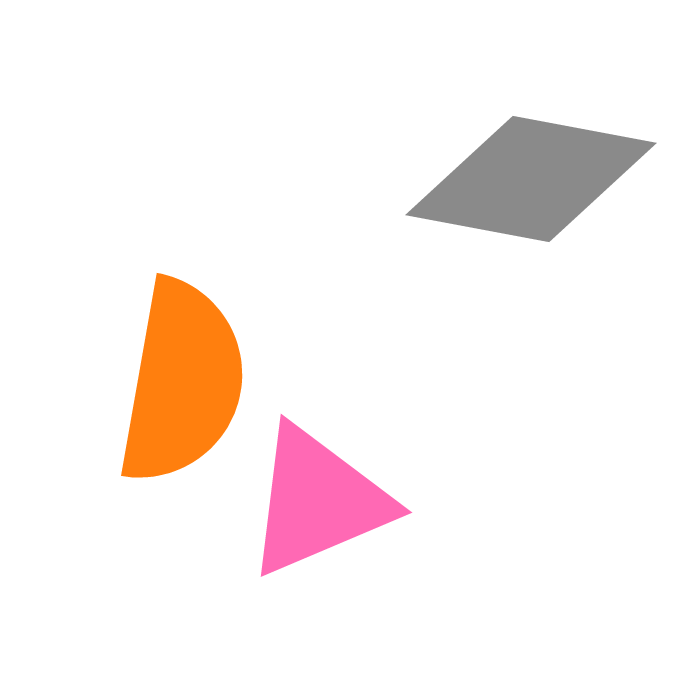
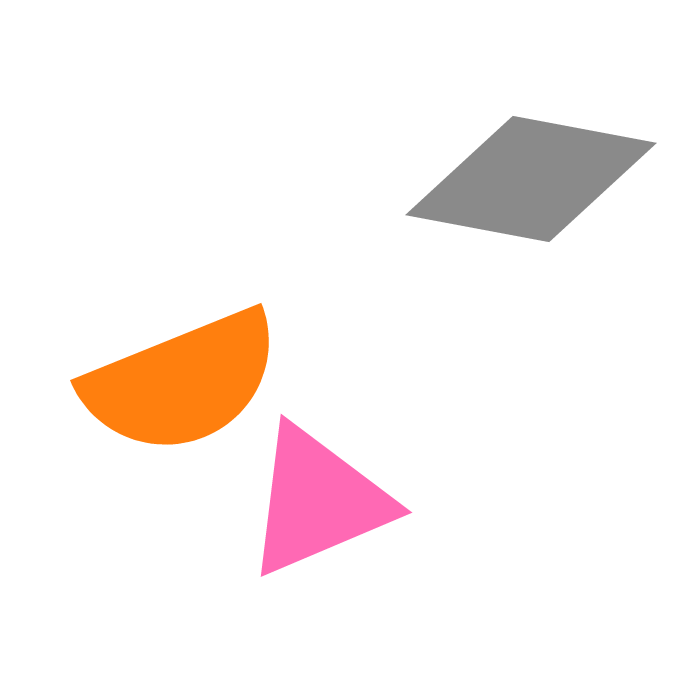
orange semicircle: rotated 58 degrees clockwise
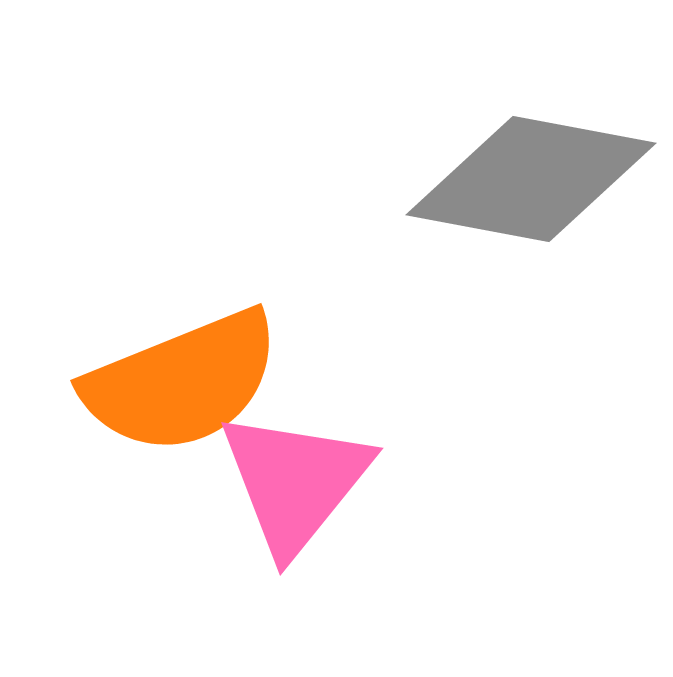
pink triangle: moved 23 px left, 19 px up; rotated 28 degrees counterclockwise
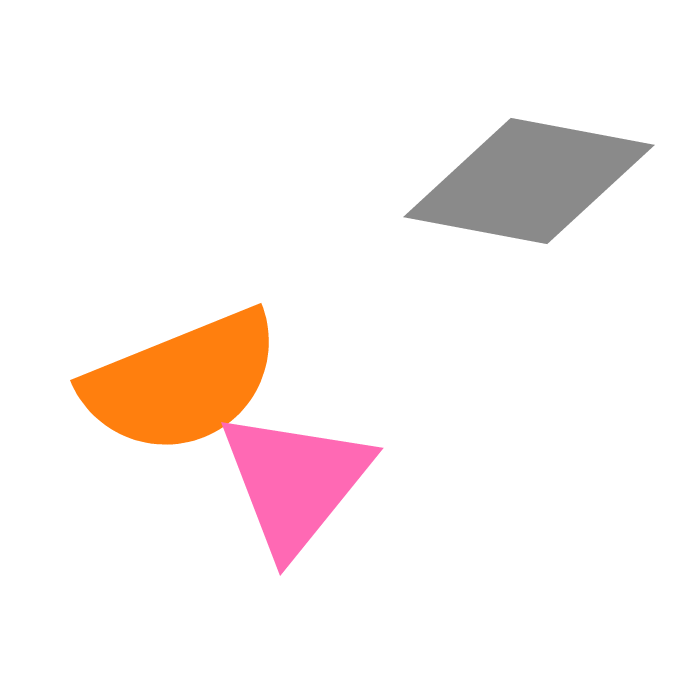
gray diamond: moved 2 px left, 2 px down
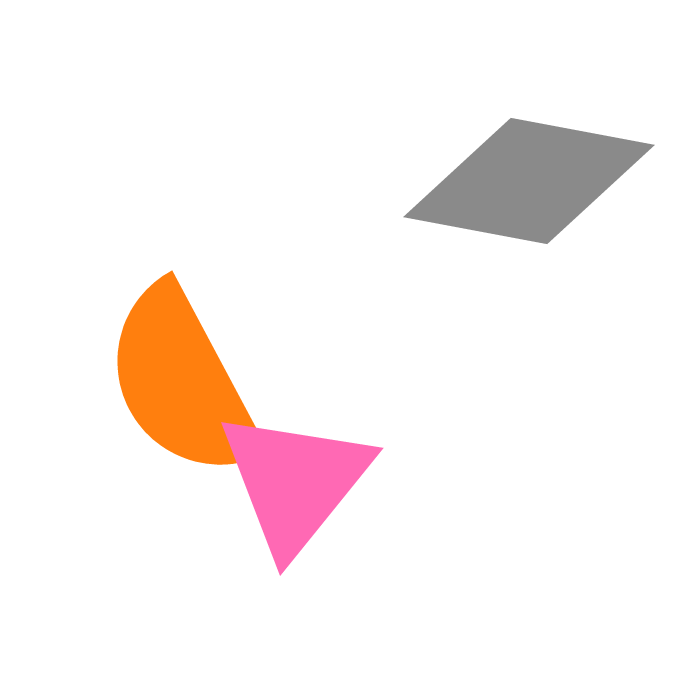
orange semicircle: rotated 84 degrees clockwise
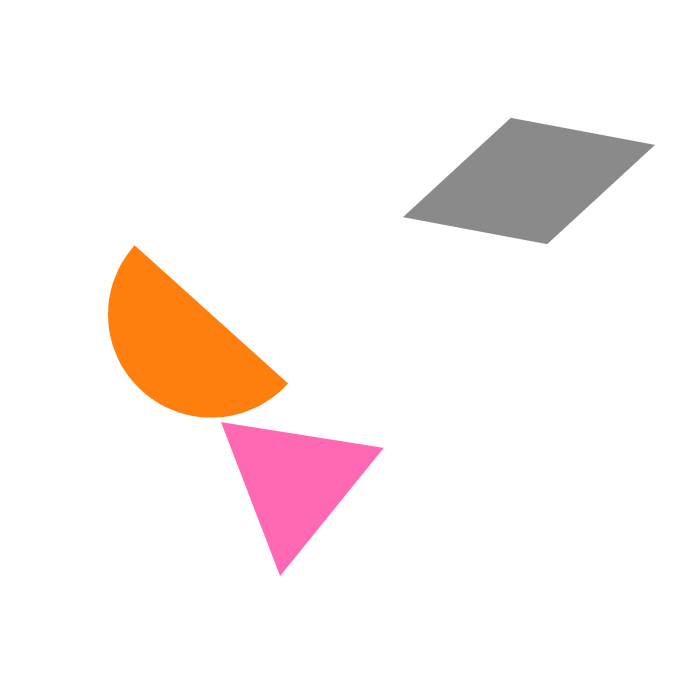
orange semicircle: moved 35 px up; rotated 20 degrees counterclockwise
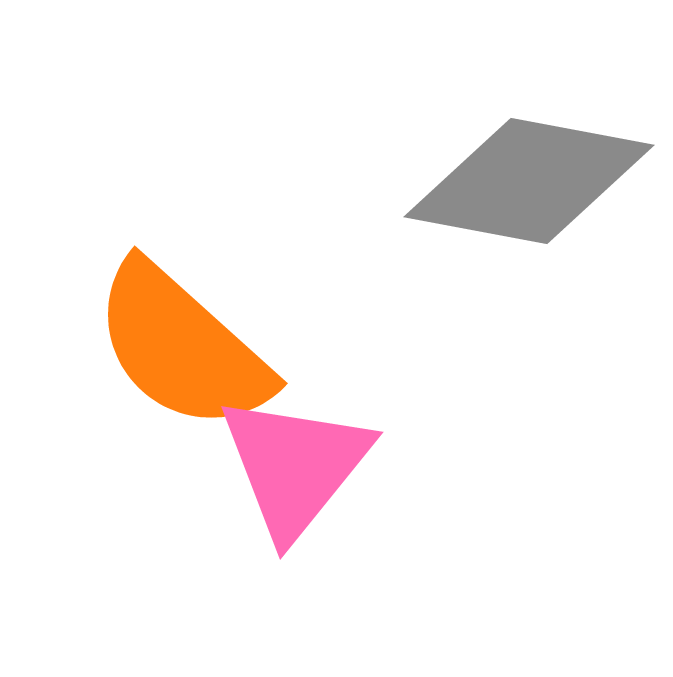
pink triangle: moved 16 px up
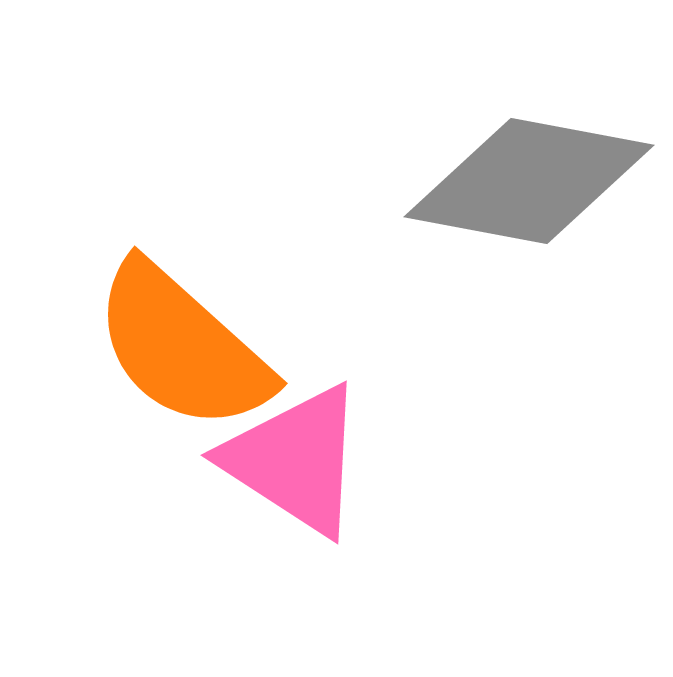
pink triangle: moved 6 px up; rotated 36 degrees counterclockwise
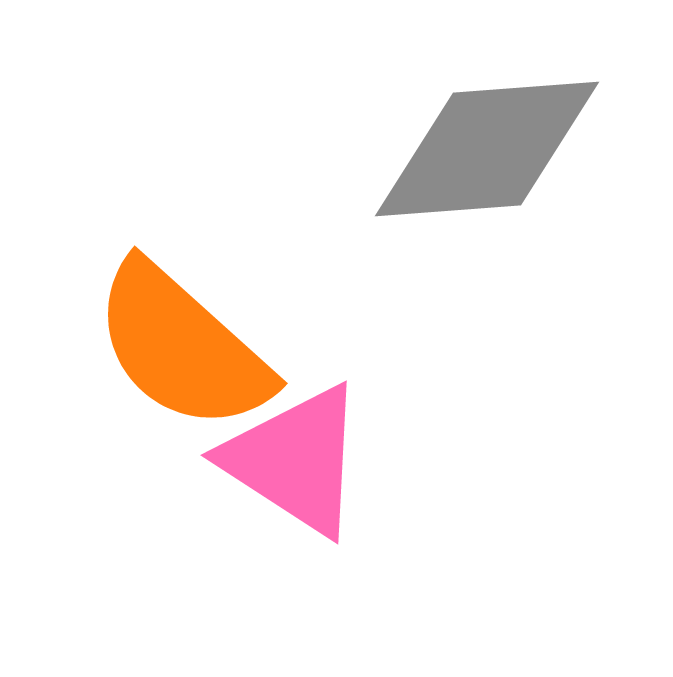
gray diamond: moved 42 px left, 32 px up; rotated 15 degrees counterclockwise
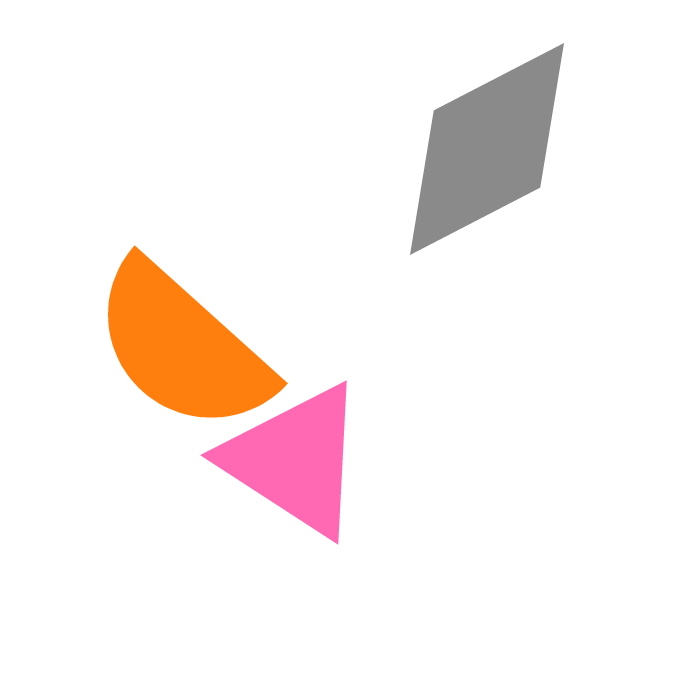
gray diamond: rotated 23 degrees counterclockwise
